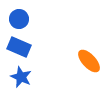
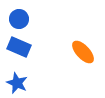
orange ellipse: moved 6 px left, 9 px up
blue star: moved 4 px left, 6 px down
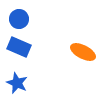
orange ellipse: rotated 20 degrees counterclockwise
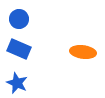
blue rectangle: moved 2 px down
orange ellipse: rotated 20 degrees counterclockwise
